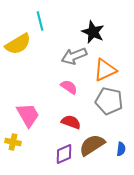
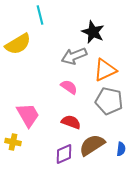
cyan line: moved 6 px up
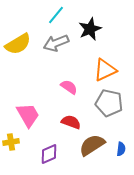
cyan line: moved 16 px right; rotated 54 degrees clockwise
black star: moved 3 px left, 3 px up; rotated 25 degrees clockwise
gray arrow: moved 18 px left, 13 px up
gray pentagon: moved 2 px down
yellow cross: moved 2 px left; rotated 21 degrees counterclockwise
purple diamond: moved 15 px left
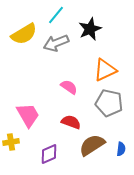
yellow semicircle: moved 6 px right, 10 px up
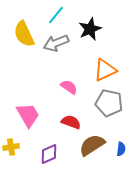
yellow semicircle: rotated 96 degrees clockwise
yellow cross: moved 5 px down
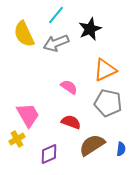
gray pentagon: moved 1 px left
yellow cross: moved 6 px right, 8 px up; rotated 21 degrees counterclockwise
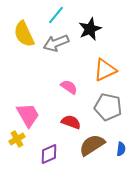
gray pentagon: moved 4 px down
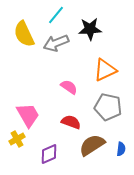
black star: rotated 20 degrees clockwise
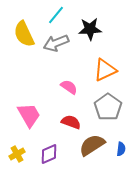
gray pentagon: rotated 24 degrees clockwise
pink trapezoid: moved 1 px right
yellow cross: moved 15 px down
